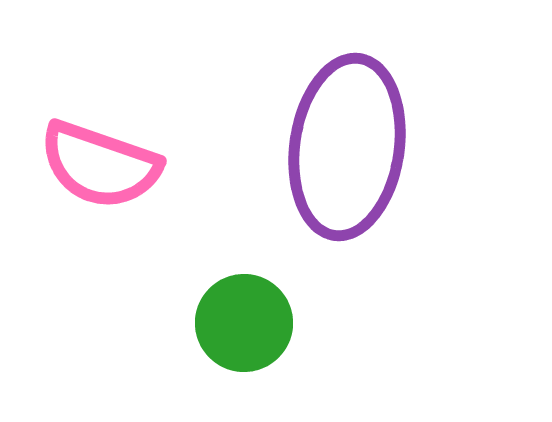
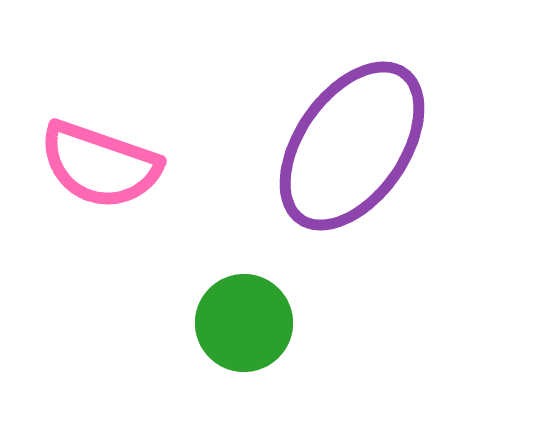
purple ellipse: moved 5 px right, 1 px up; rotated 27 degrees clockwise
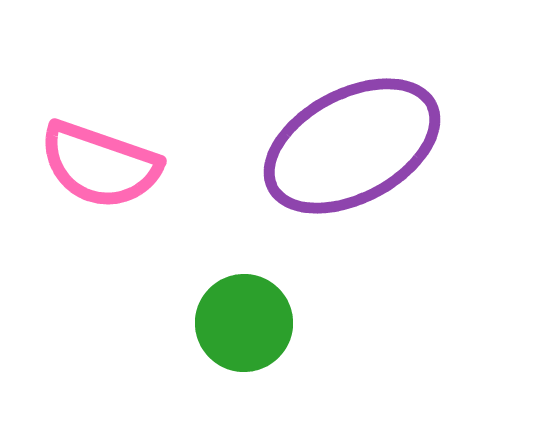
purple ellipse: rotated 27 degrees clockwise
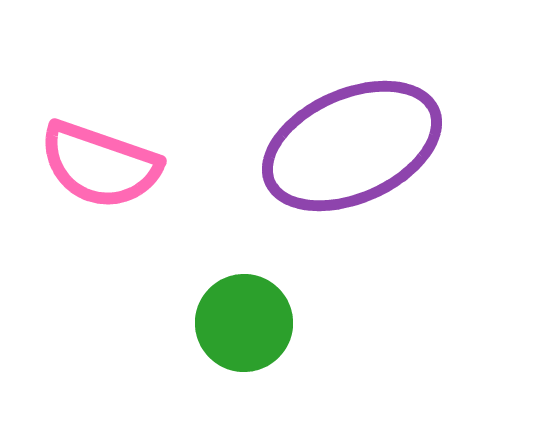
purple ellipse: rotated 4 degrees clockwise
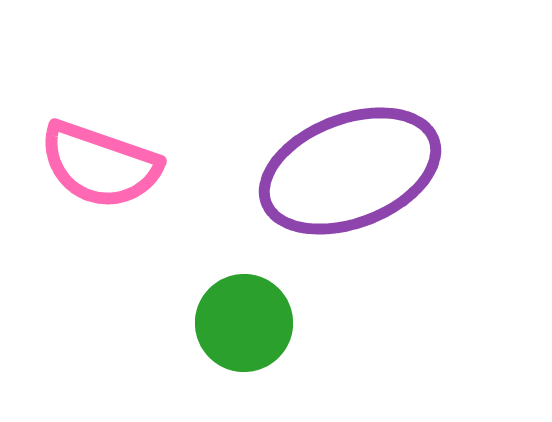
purple ellipse: moved 2 px left, 25 px down; rotated 3 degrees clockwise
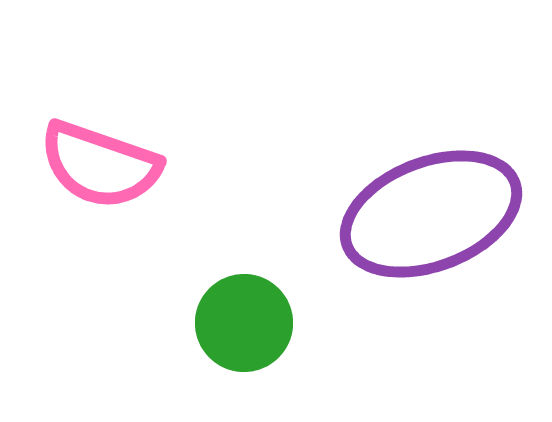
purple ellipse: moved 81 px right, 43 px down
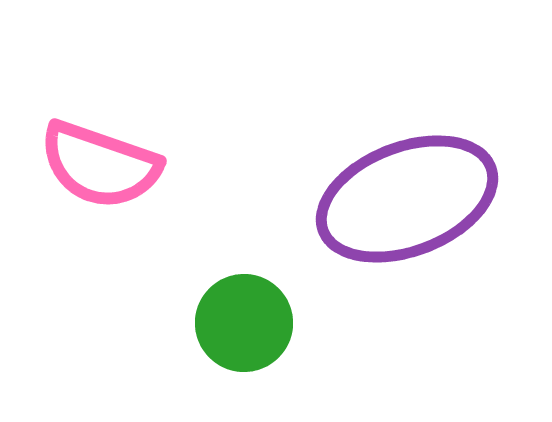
purple ellipse: moved 24 px left, 15 px up
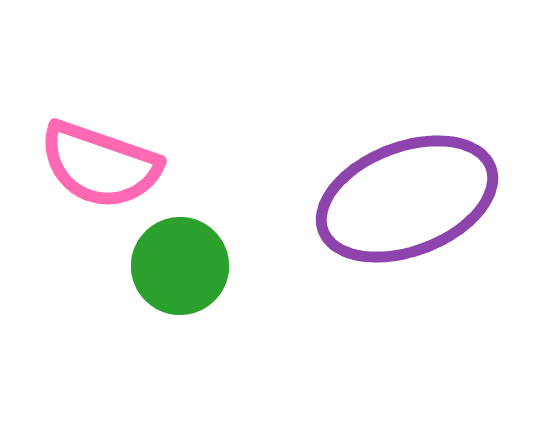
green circle: moved 64 px left, 57 px up
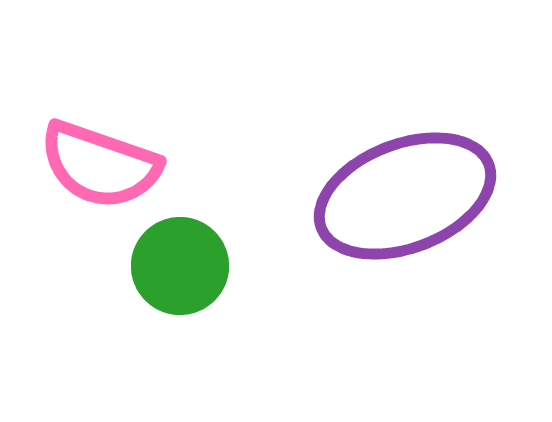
purple ellipse: moved 2 px left, 3 px up
